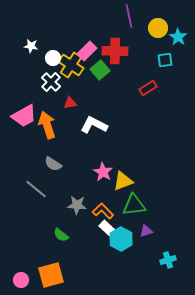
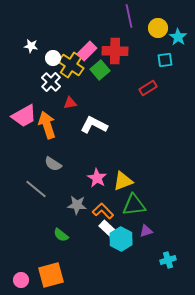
pink star: moved 6 px left, 6 px down
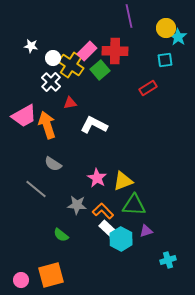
yellow circle: moved 8 px right
green triangle: rotated 10 degrees clockwise
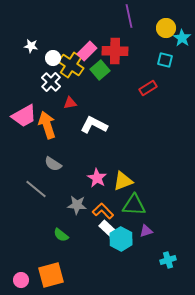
cyan star: moved 4 px right, 1 px down
cyan square: rotated 21 degrees clockwise
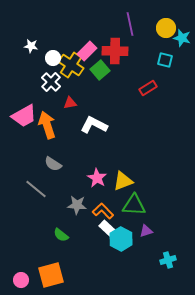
purple line: moved 1 px right, 8 px down
cyan star: rotated 18 degrees counterclockwise
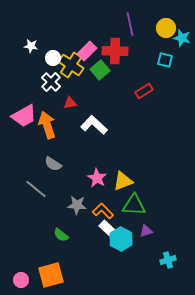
red rectangle: moved 4 px left, 3 px down
white L-shape: rotated 16 degrees clockwise
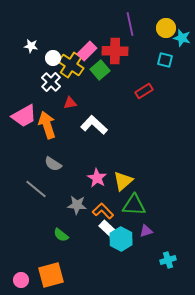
yellow triangle: rotated 20 degrees counterclockwise
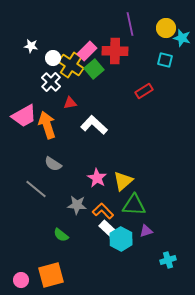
green square: moved 6 px left, 1 px up
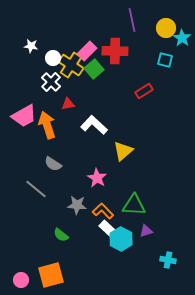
purple line: moved 2 px right, 4 px up
cyan star: rotated 18 degrees clockwise
red triangle: moved 2 px left, 1 px down
yellow triangle: moved 30 px up
cyan cross: rotated 28 degrees clockwise
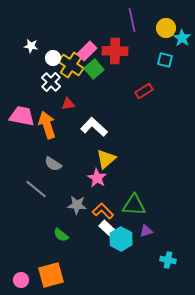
pink trapezoid: moved 2 px left; rotated 140 degrees counterclockwise
white L-shape: moved 2 px down
yellow triangle: moved 17 px left, 8 px down
